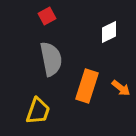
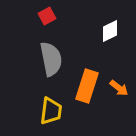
white diamond: moved 1 px right, 1 px up
orange arrow: moved 2 px left
yellow trapezoid: moved 13 px right; rotated 12 degrees counterclockwise
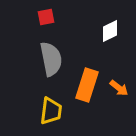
red square: moved 1 px left, 1 px down; rotated 18 degrees clockwise
orange rectangle: moved 1 px up
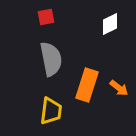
white diamond: moved 7 px up
